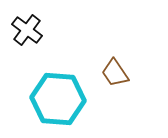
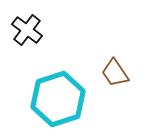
cyan hexagon: rotated 22 degrees counterclockwise
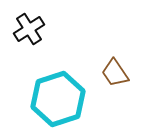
black cross: moved 2 px right, 1 px up; rotated 20 degrees clockwise
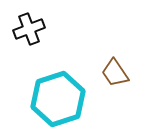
black cross: rotated 12 degrees clockwise
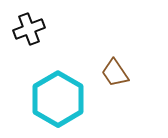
cyan hexagon: rotated 12 degrees counterclockwise
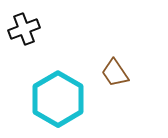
black cross: moved 5 px left
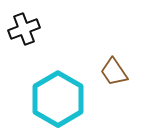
brown trapezoid: moved 1 px left, 1 px up
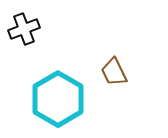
brown trapezoid: rotated 8 degrees clockwise
